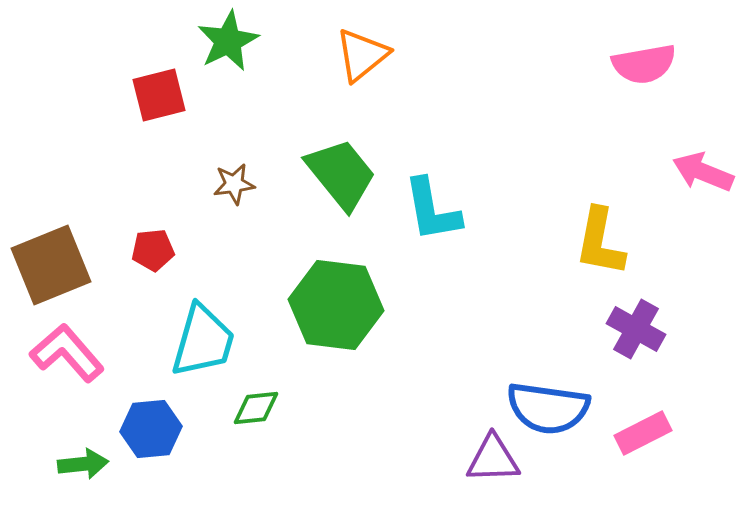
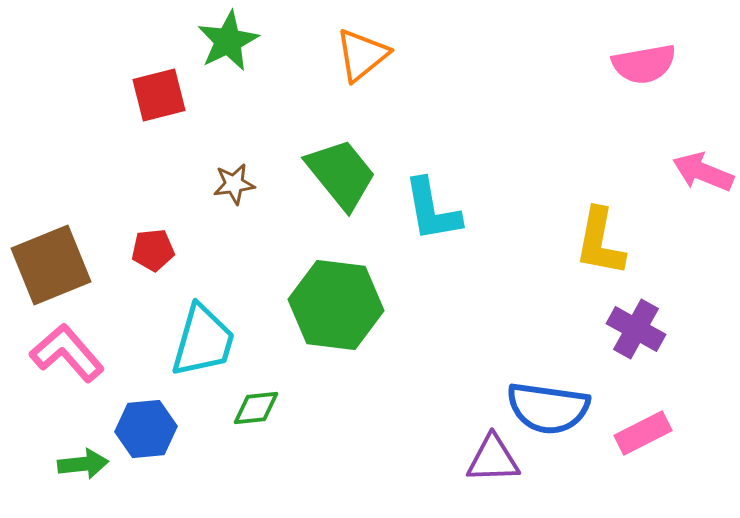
blue hexagon: moved 5 px left
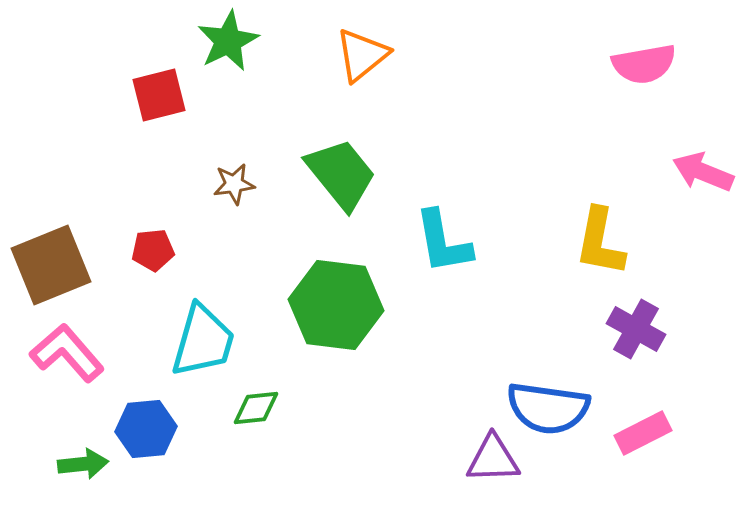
cyan L-shape: moved 11 px right, 32 px down
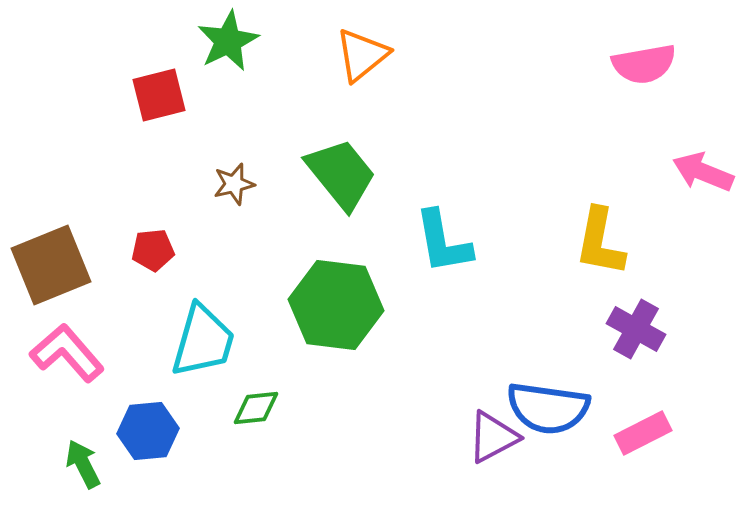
brown star: rotated 6 degrees counterclockwise
blue hexagon: moved 2 px right, 2 px down
purple triangle: moved 22 px up; rotated 26 degrees counterclockwise
green arrow: rotated 111 degrees counterclockwise
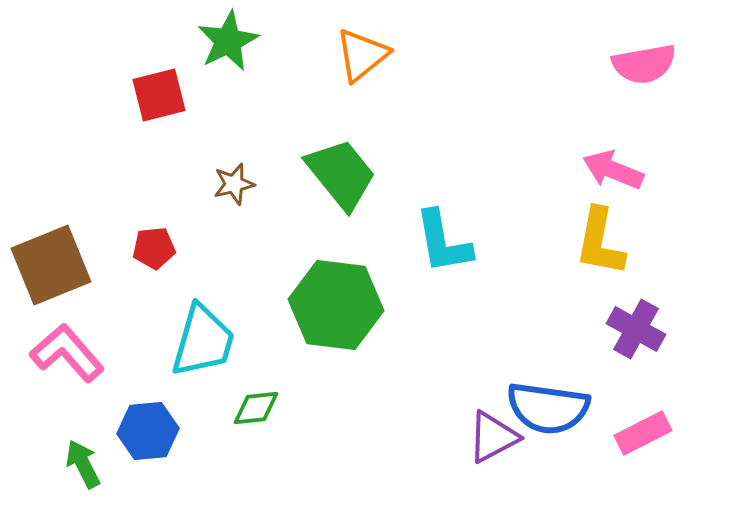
pink arrow: moved 90 px left, 2 px up
red pentagon: moved 1 px right, 2 px up
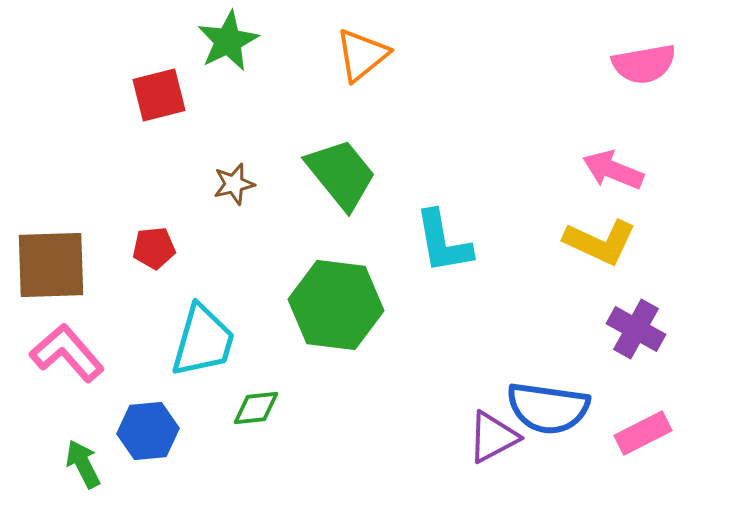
yellow L-shape: rotated 76 degrees counterclockwise
brown square: rotated 20 degrees clockwise
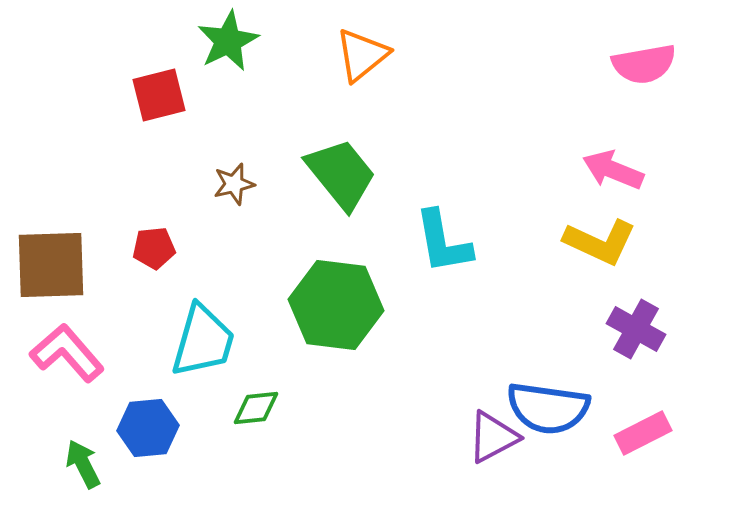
blue hexagon: moved 3 px up
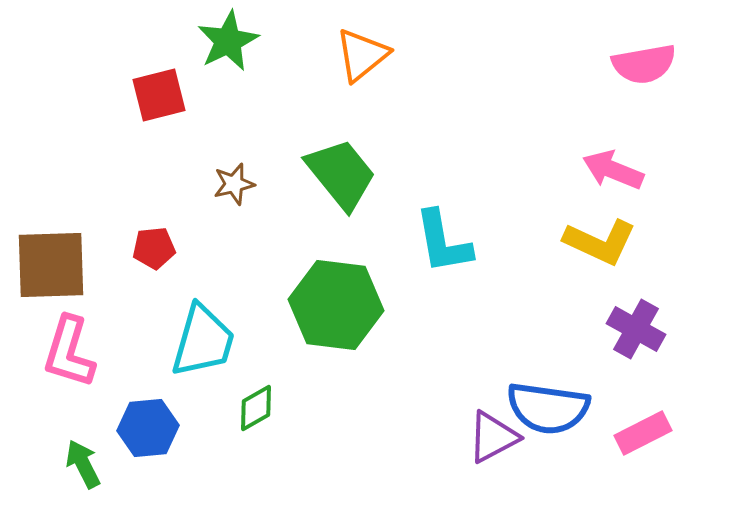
pink L-shape: moved 2 px right, 1 px up; rotated 122 degrees counterclockwise
green diamond: rotated 24 degrees counterclockwise
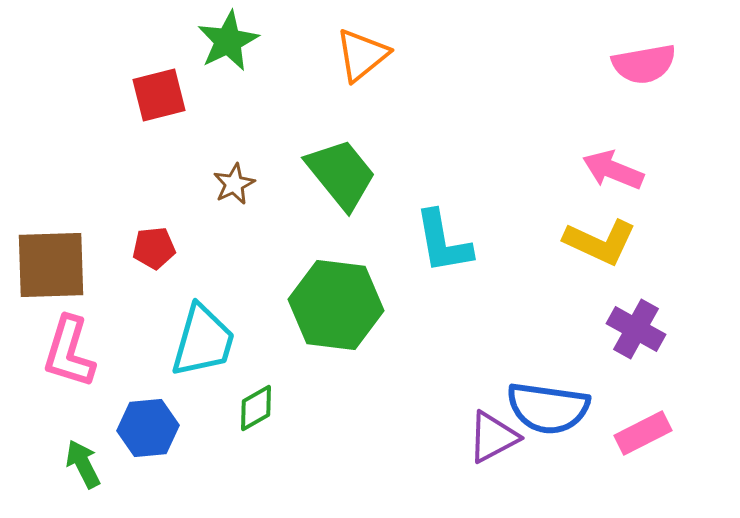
brown star: rotated 12 degrees counterclockwise
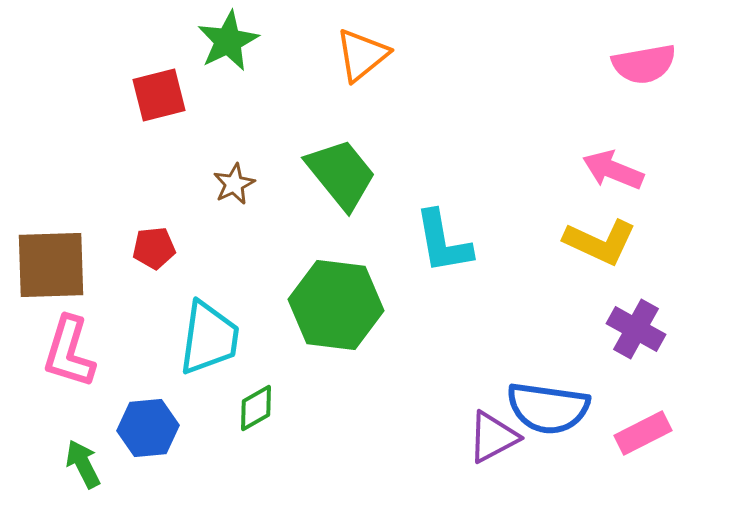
cyan trapezoid: moved 6 px right, 3 px up; rotated 8 degrees counterclockwise
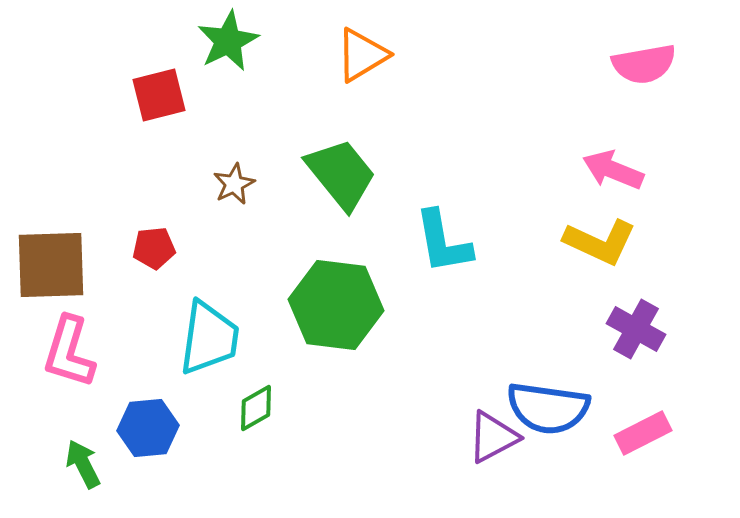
orange triangle: rotated 8 degrees clockwise
